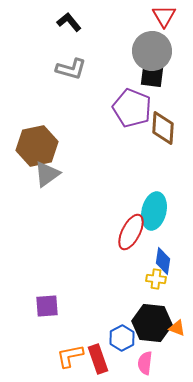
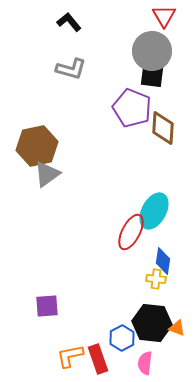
cyan ellipse: rotated 15 degrees clockwise
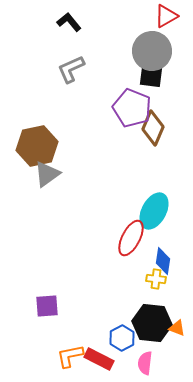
red triangle: moved 2 px right; rotated 30 degrees clockwise
gray L-shape: rotated 140 degrees clockwise
black square: moved 1 px left
brown diamond: moved 10 px left; rotated 20 degrees clockwise
red ellipse: moved 6 px down
red rectangle: moved 1 px right; rotated 44 degrees counterclockwise
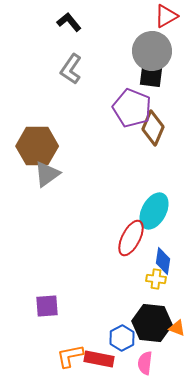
gray L-shape: rotated 32 degrees counterclockwise
brown hexagon: rotated 12 degrees clockwise
red rectangle: rotated 16 degrees counterclockwise
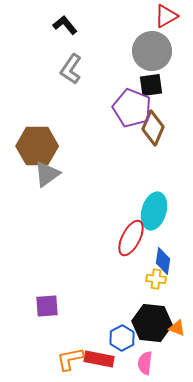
black L-shape: moved 4 px left, 3 px down
black square: moved 9 px down; rotated 15 degrees counterclockwise
cyan ellipse: rotated 12 degrees counterclockwise
orange L-shape: moved 3 px down
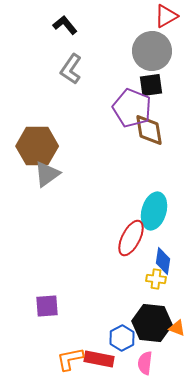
brown diamond: moved 4 px left, 2 px down; rotated 32 degrees counterclockwise
